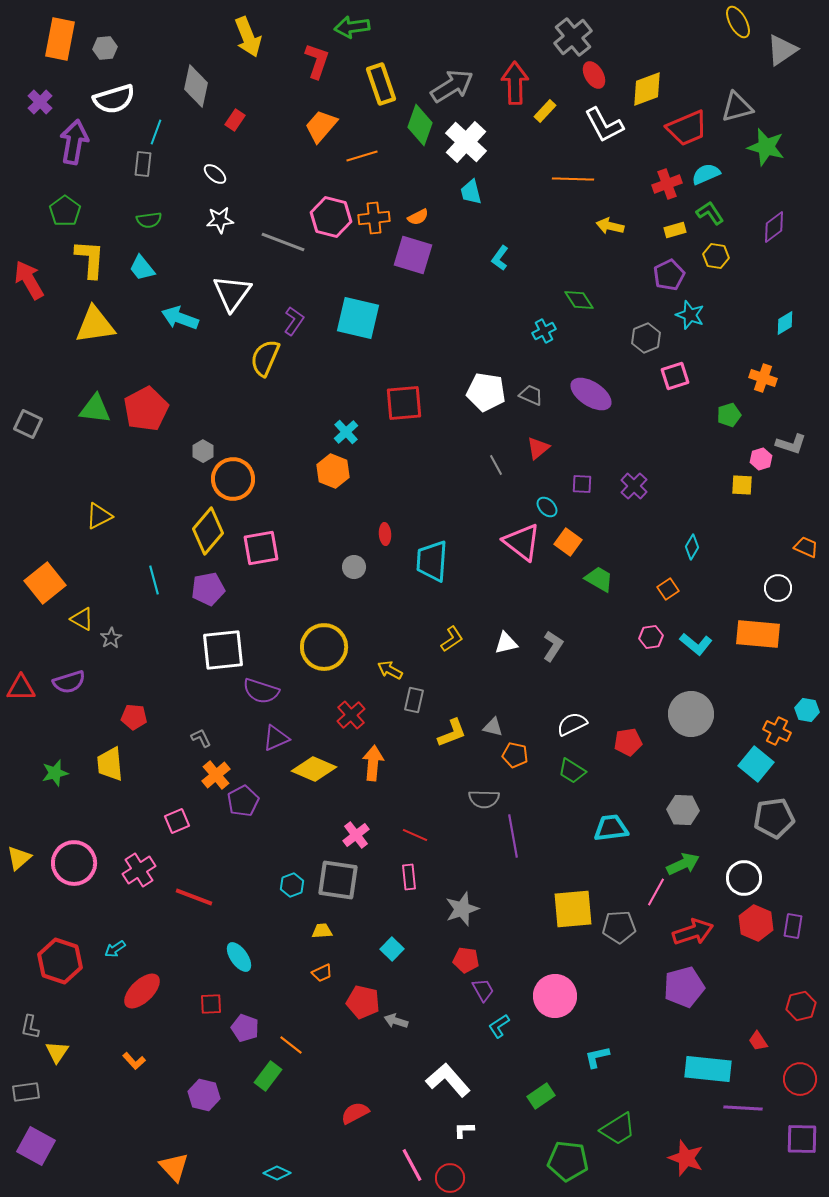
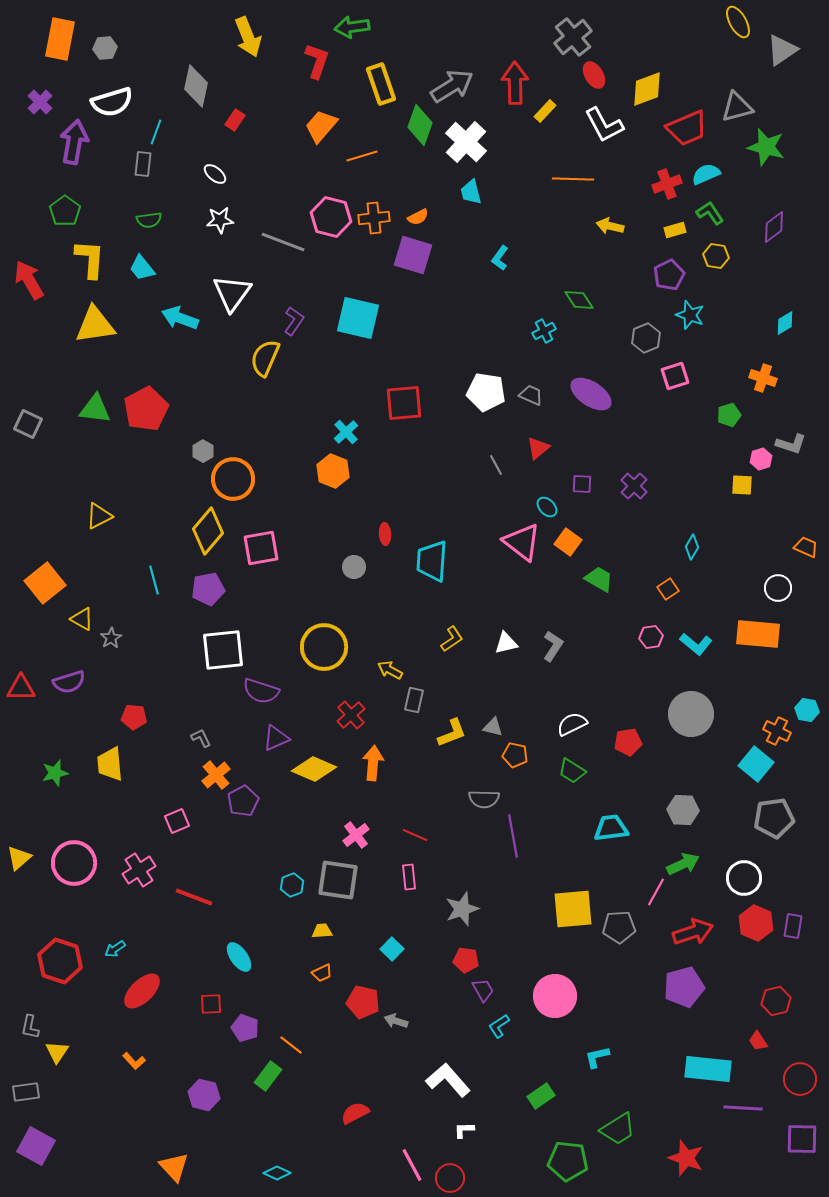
white semicircle at (114, 99): moved 2 px left, 3 px down
red hexagon at (801, 1006): moved 25 px left, 5 px up
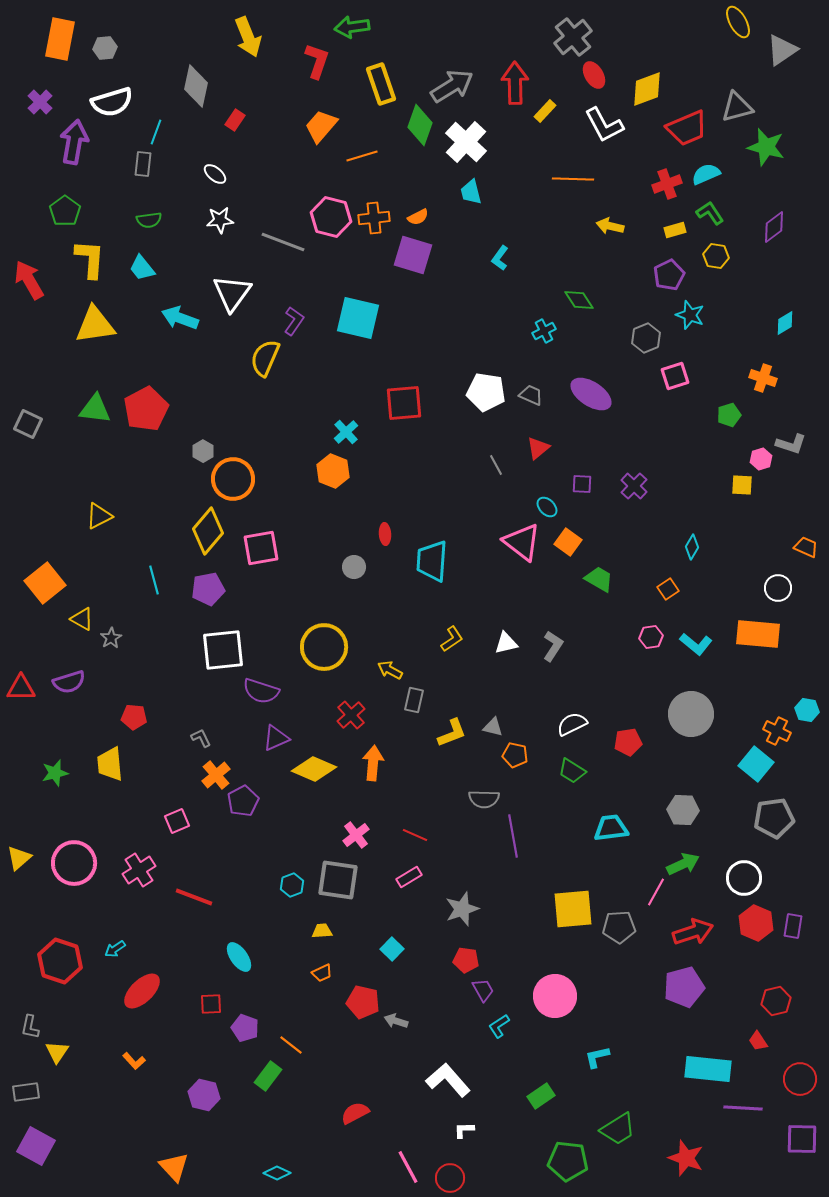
pink rectangle at (409, 877): rotated 65 degrees clockwise
pink line at (412, 1165): moved 4 px left, 2 px down
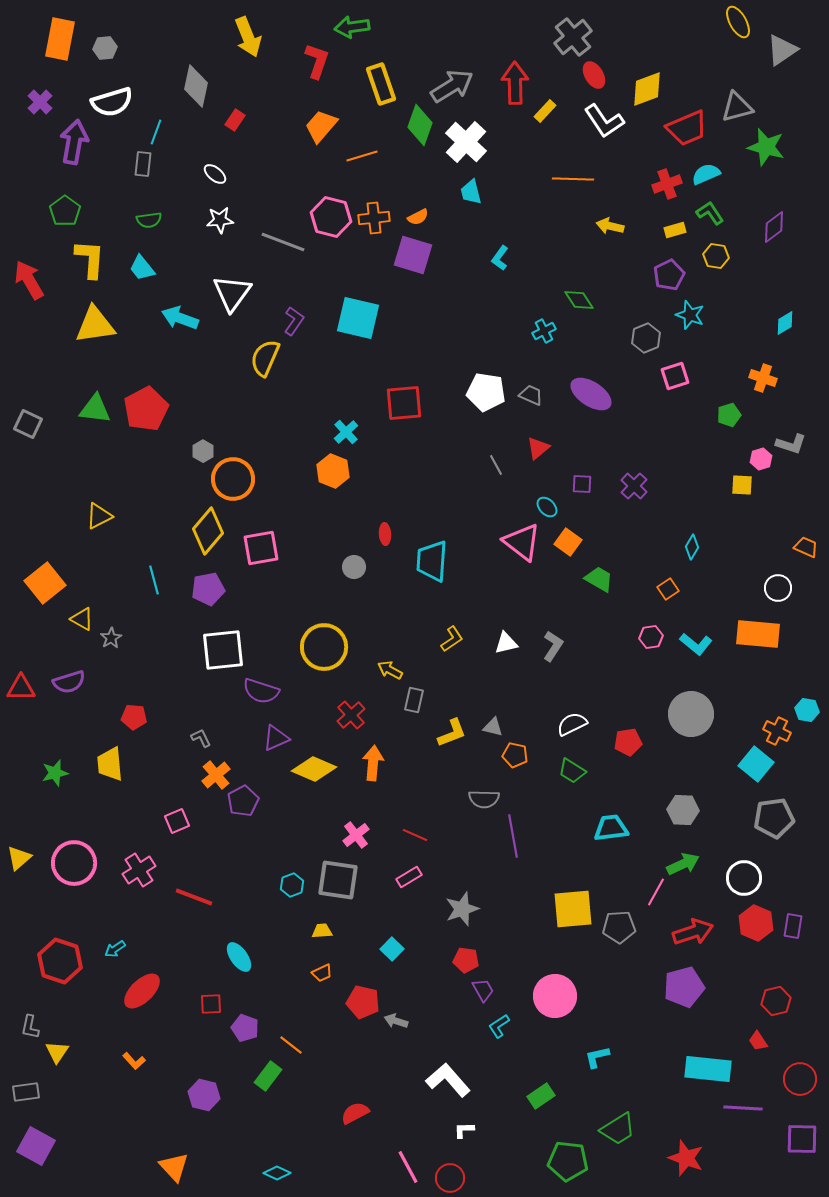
white L-shape at (604, 125): moved 4 px up; rotated 6 degrees counterclockwise
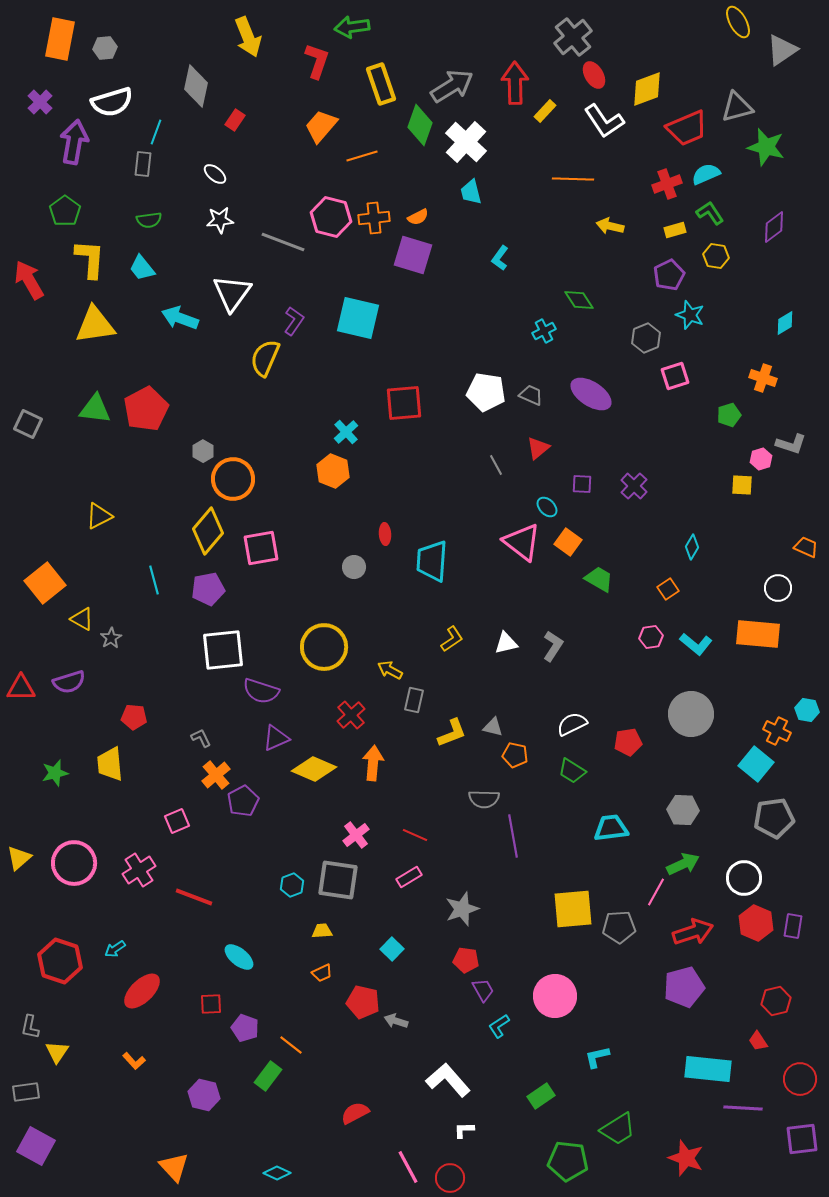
cyan ellipse at (239, 957): rotated 16 degrees counterclockwise
purple square at (802, 1139): rotated 8 degrees counterclockwise
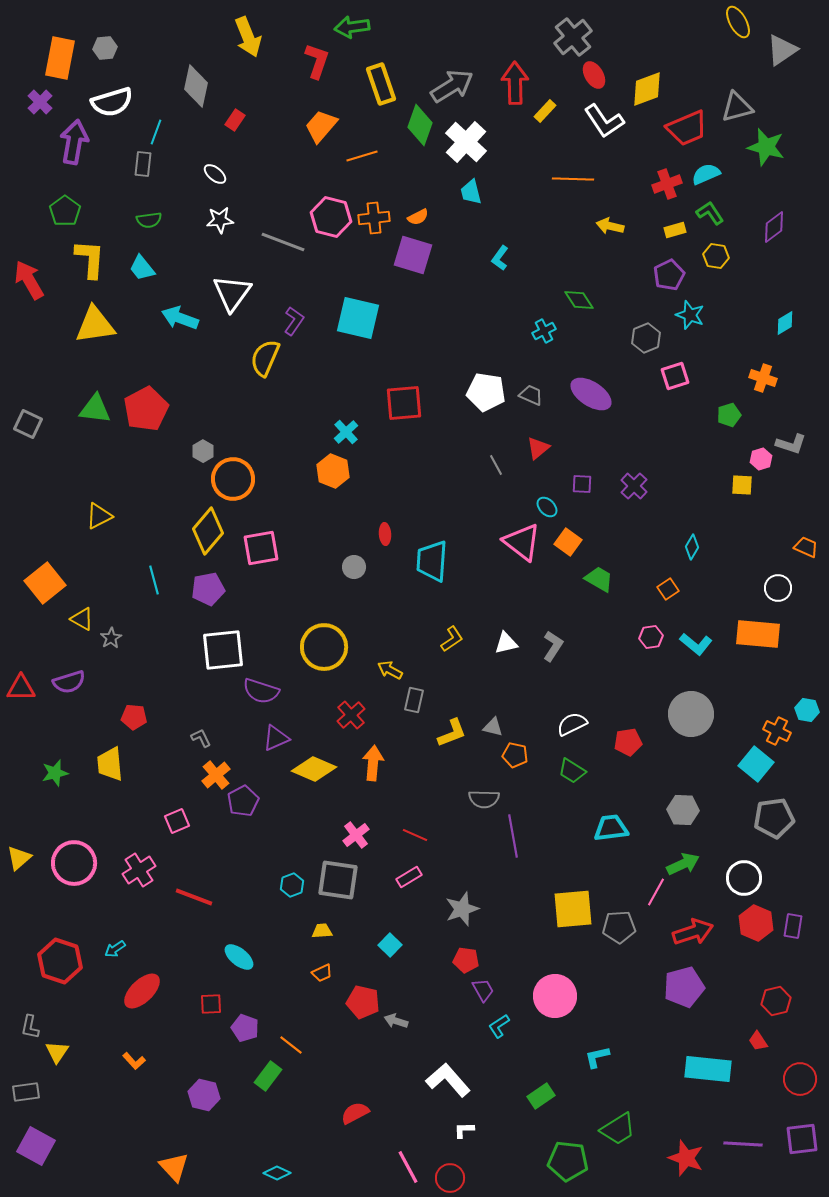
orange rectangle at (60, 39): moved 19 px down
cyan square at (392, 949): moved 2 px left, 4 px up
purple line at (743, 1108): moved 36 px down
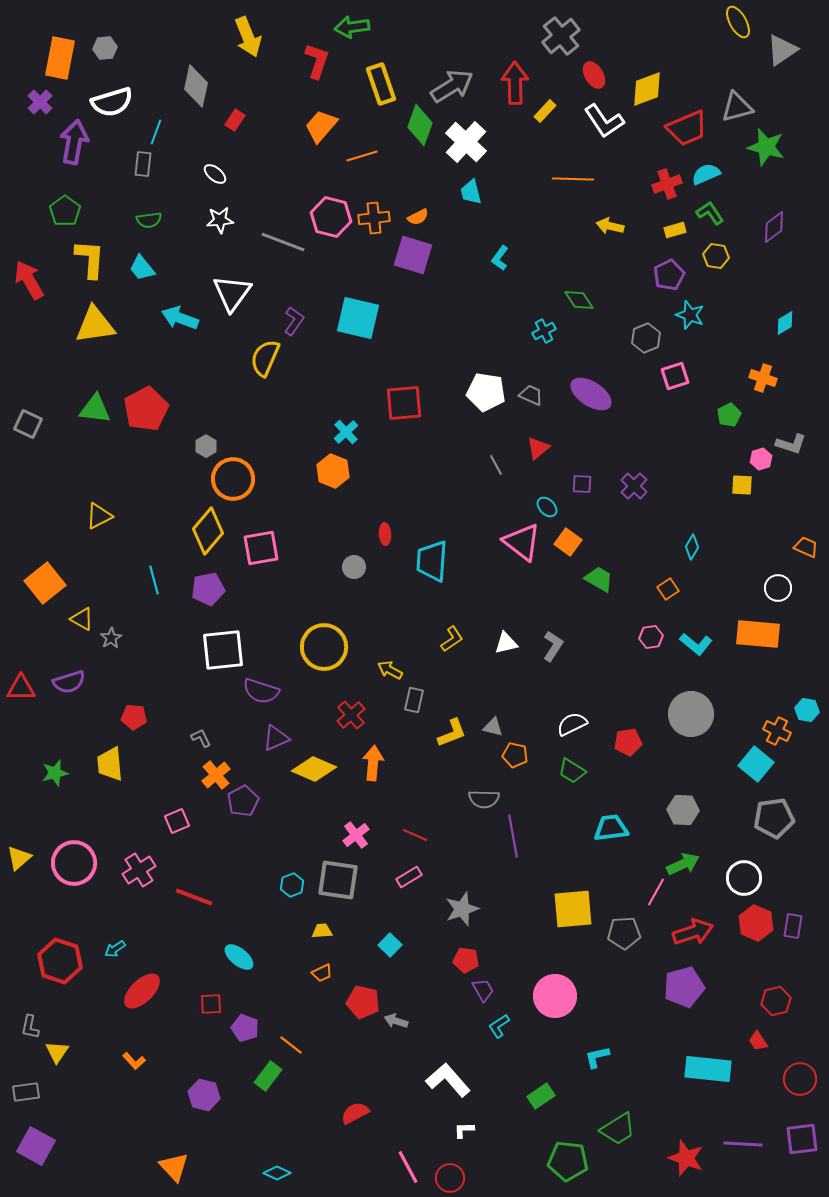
gray cross at (573, 37): moved 12 px left, 1 px up
green pentagon at (729, 415): rotated 10 degrees counterclockwise
gray hexagon at (203, 451): moved 3 px right, 5 px up
gray pentagon at (619, 927): moved 5 px right, 6 px down
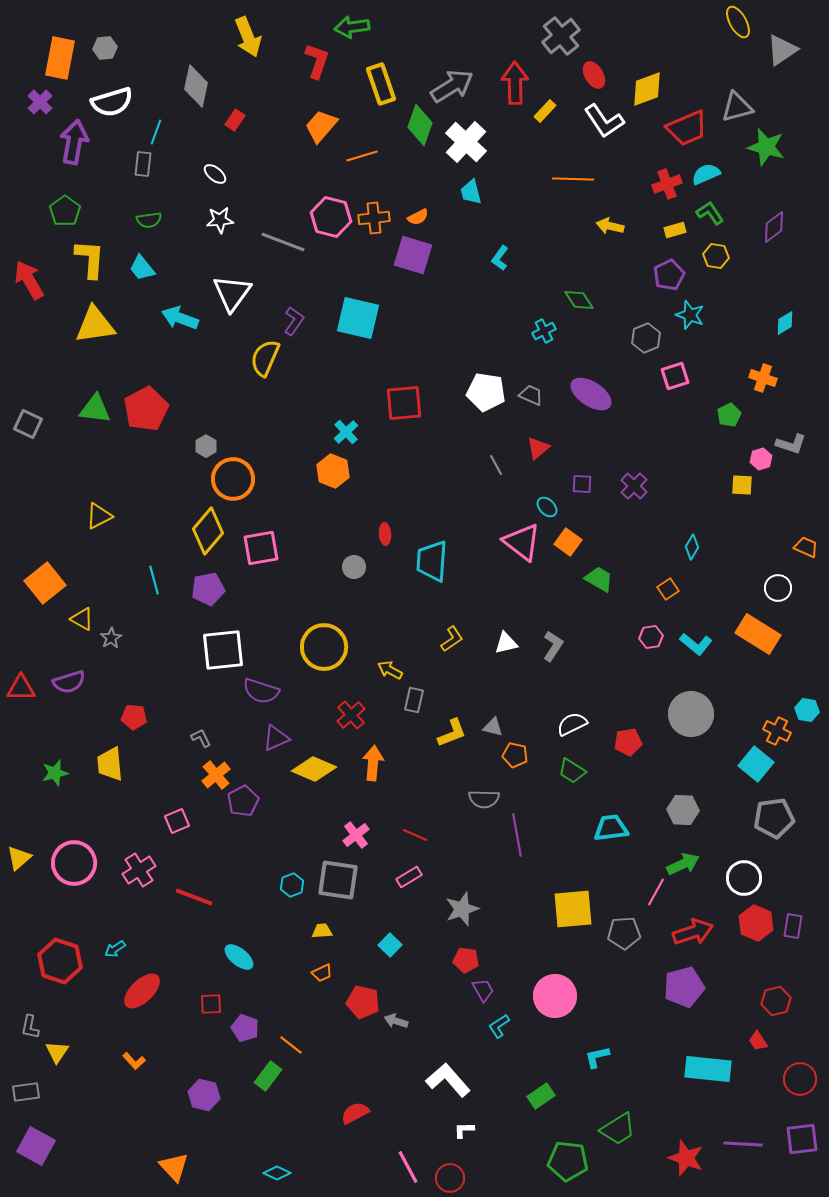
orange rectangle at (758, 634): rotated 27 degrees clockwise
purple line at (513, 836): moved 4 px right, 1 px up
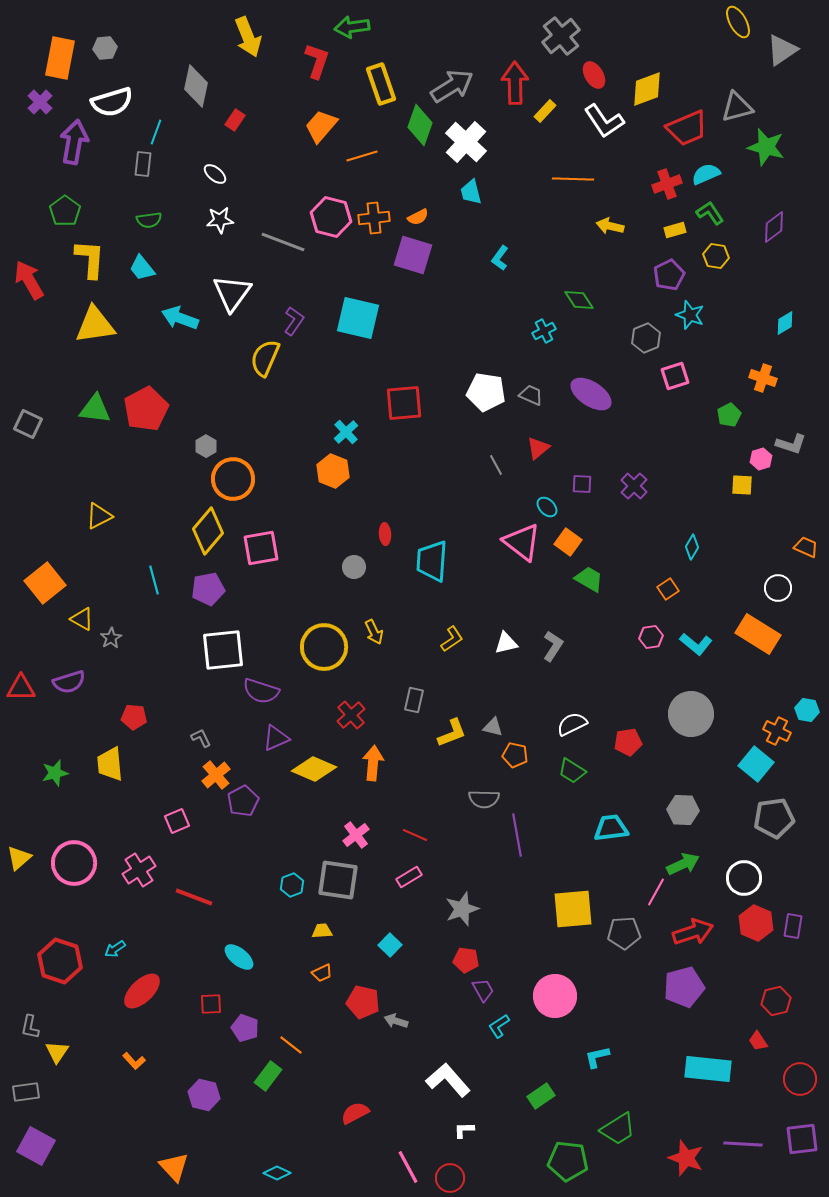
green trapezoid at (599, 579): moved 10 px left
yellow arrow at (390, 670): moved 16 px left, 38 px up; rotated 145 degrees counterclockwise
